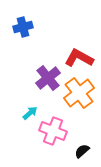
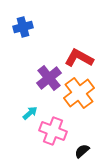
purple cross: moved 1 px right
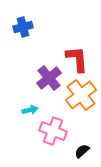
red L-shape: moved 2 px left, 1 px down; rotated 56 degrees clockwise
orange cross: moved 2 px right, 2 px down
cyan arrow: moved 3 px up; rotated 28 degrees clockwise
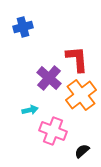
purple cross: rotated 10 degrees counterclockwise
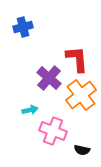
black semicircle: moved 1 px up; rotated 126 degrees counterclockwise
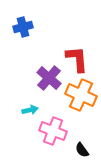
orange cross: rotated 28 degrees counterclockwise
black semicircle: rotated 42 degrees clockwise
